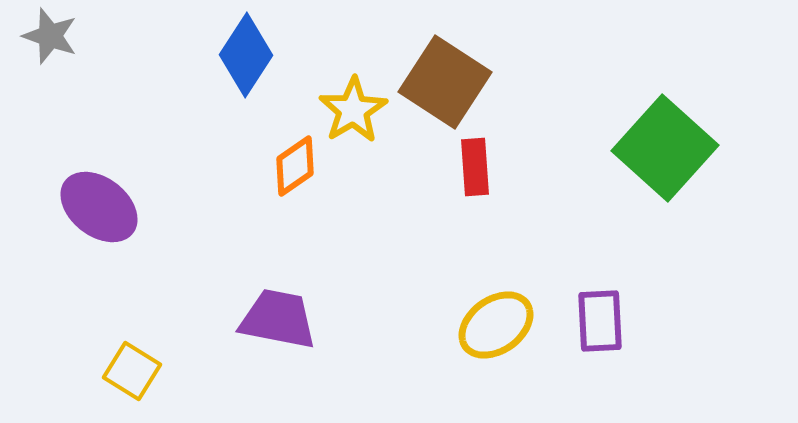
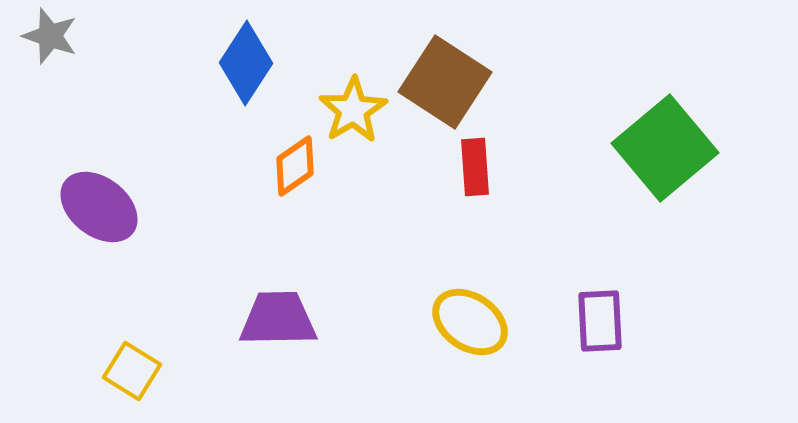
blue diamond: moved 8 px down
green square: rotated 8 degrees clockwise
purple trapezoid: rotated 12 degrees counterclockwise
yellow ellipse: moved 26 px left, 3 px up; rotated 70 degrees clockwise
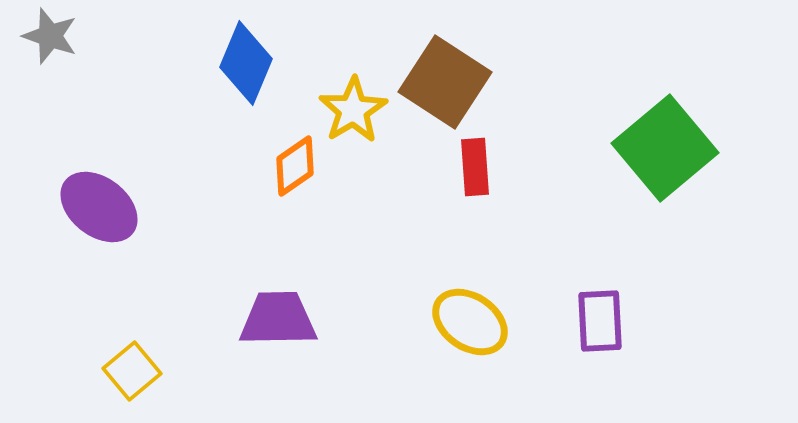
blue diamond: rotated 10 degrees counterclockwise
yellow square: rotated 18 degrees clockwise
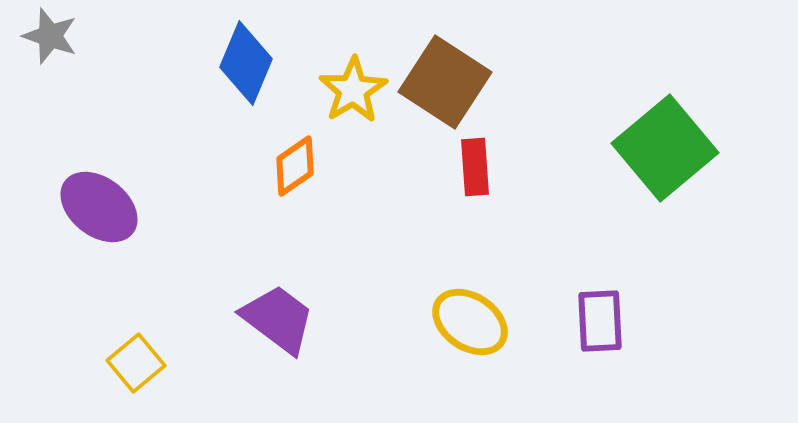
yellow star: moved 20 px up
purple trapezoid: rotated 38 degrees clockwise
yellow square: moved 4 px right, 8 px up
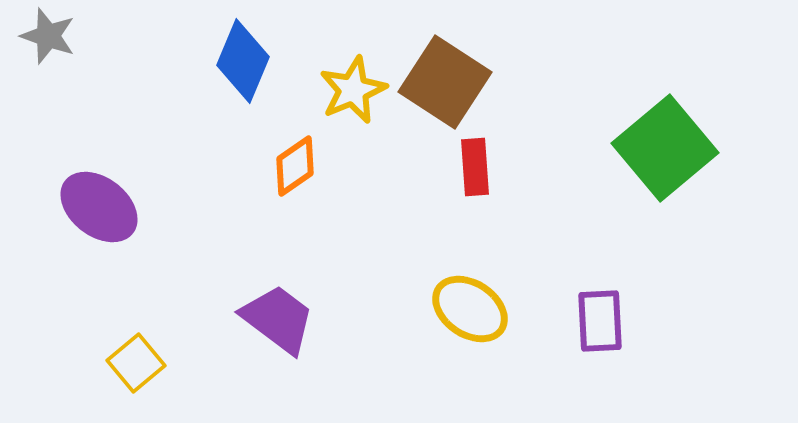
gray star: moved 2 px left
blue diamond: moved 3 px left, 2 px up
yellow star: rotated 8 degrees clockwise
yellow ellipse: moved 13 px up
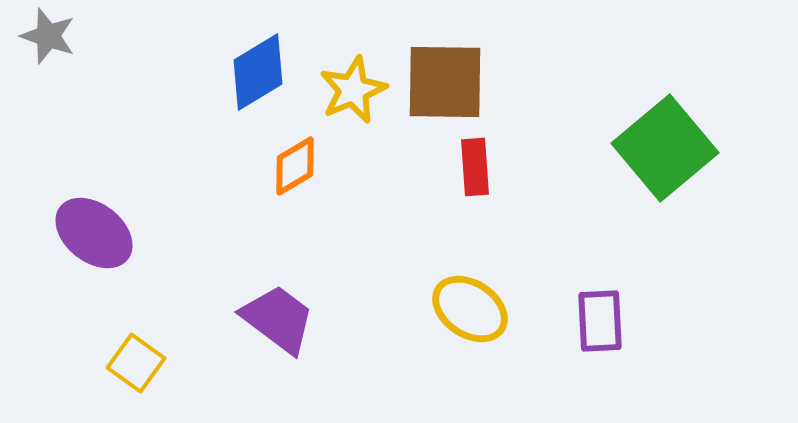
blue diamond: moved 15 px right, 11 px down; rotated 36 degrees clockwise
brown square: rotated 32 degrees counterclockwise
orange diamond: rotated 4 degrees clockwise
purple ellipse: moved 5 px left, 26 px down
yellow square: rotated 14 degrees counterclockwise
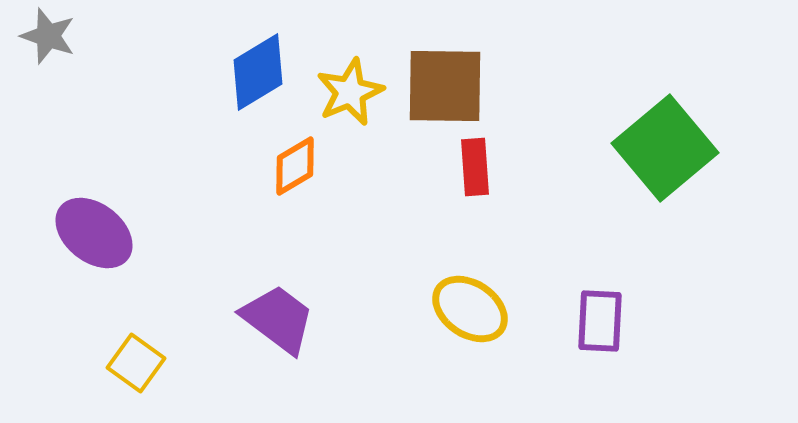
brown square: moved 4 px down
yellow star: moved 3 px left, 2 px down
purple rectangle: rotated 6 degrees clockwise
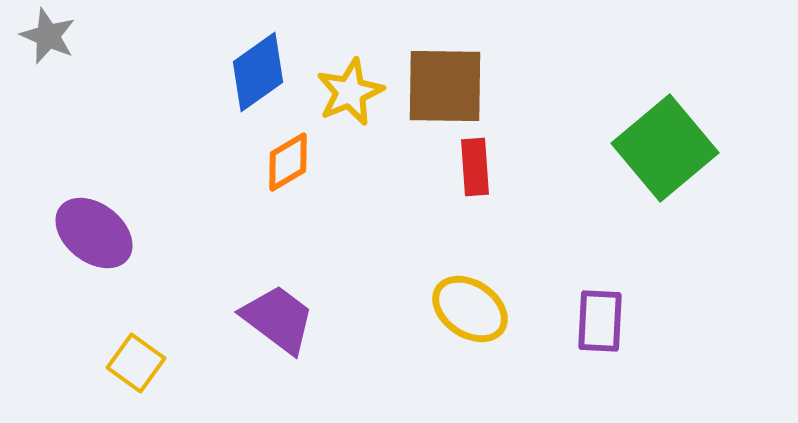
gray star: rotated 4 degrees clockwise
blue diamond: rotated 4 degrees counterclockwise
orange diamond: moved 7 px left, 4 px up
